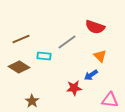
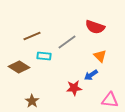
brown line: moved 11 px right, 3 px up
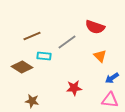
brown diamond: moved 3 px right
blue arrow: moved 21 px right, 3 px down
brown star: rotated 24 degrees counterclockwise
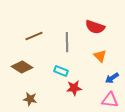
brown line: moved 2 px right
gray line: rotated 54 degrees counterclockwise
cyan rectangle: moved 17 px right, 15 px down; rotated 16 degrees clockwise
brown star: moved 2 px left, 2 px up
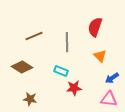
red semicircle: rotated 90 degrees clockwise
pink triangle: moved 1 px left, 1 px up
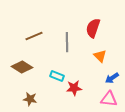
red semicircle: moved 2 px left, 1 px down
cyan rectangle: moved 4 px left, 5 px down
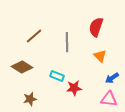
red semicircle: moved 3 px right, 1 px up
brown line: rotated 18 degrees counterclockwise
brown star: rotated 24 degrees counterclockwise
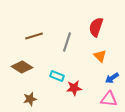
brown line: rotated 24 degrees clockwise
gray line: rotated 18 degrees clockwise
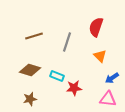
brown diamond: moved 8 px right, 3 px down; rotated 15 degrees counterclockwise
pink triangle: moved 1 px left
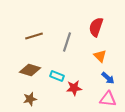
blue arrow: moved 4 px left; rotated 104 degrees counterclockwise
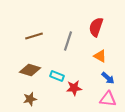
gray line: moved 1 px right, 1 px up
orange triangle: rotated 16 degrees counterclockwise
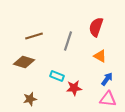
brown diamond: moved 6 px left, 8 px up
blue arrow: moved 1 px left, 1 px down; rotated 96 degrees counterclockwise
